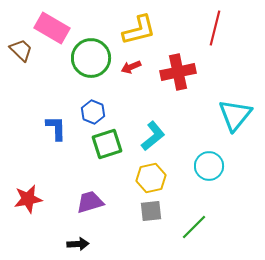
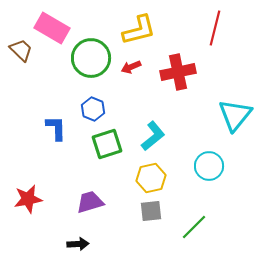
blue hexagon: moved 3 px up
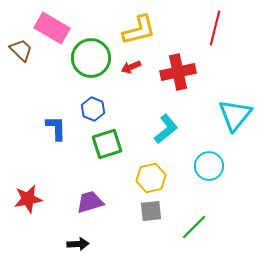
cyan L-shape: moved 13 px right, 7 px up
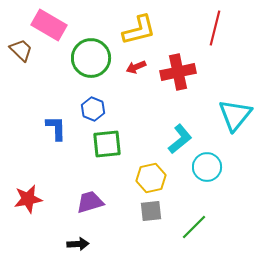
pink rectangle: moved 3 px left, 3 px up
red arrow: moved 5 px right
cyan L-shape: moved 14 px right, 10 px down
green square: rotated 12 degrees clockwise
cyan circle: moved 2 px left, 1 px down
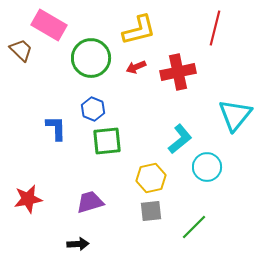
green square: moved 3 px up
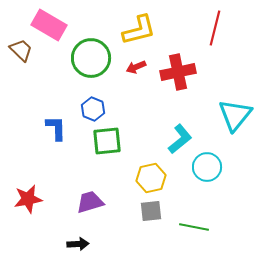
green line: rotated 56 degrees clockwise
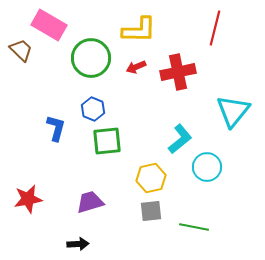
yellow L-shape: rotated 15 degrees clockwise
cyan triangle: moved 2 px left, 4 px up
blue L-shape: rotated 16 degrees clockwise
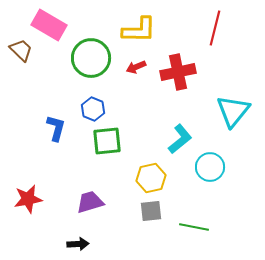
cyan circle: moved 3 px right
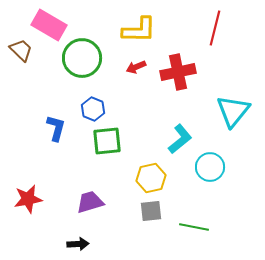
green circle: moved 9 px left
